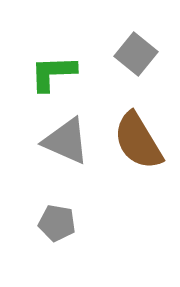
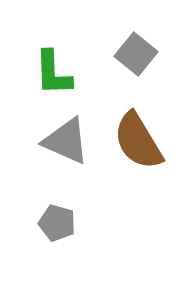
green L-shape: rotated 90 degrees counterclockwise
gray pentagon: rotated 6 degrees clockwise
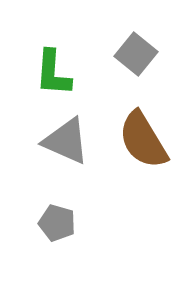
green L-shape: rotated 6 degrees clockwise
brown semicircle: moved 5 px right, 1 px up
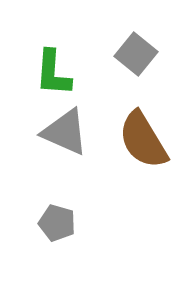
gray triangle: moved 1 px left, 9 px up
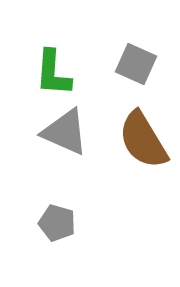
gray square: moved 10 px down; rotated 15 degrees counterclockwise
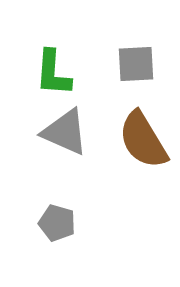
gray square: rotated 27 degrees counterclockwise
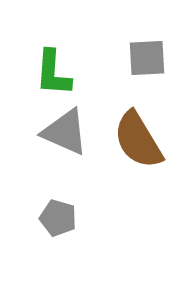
gray square: moved 11 px right, 6 px up
brown semicircle: moved 5 px left
gray pentagon: moved 1 px right, 5 px up
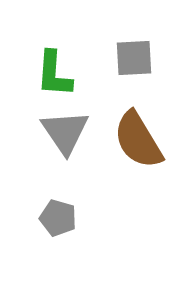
gray square: moved 13 px left
green L-shape: moved 1 px right, 1 px down
gray triangle: rotated 32 degrees clockwise
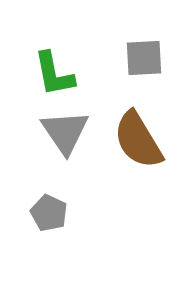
gray square: moved 10 px right
green L-shape: rotated 15 degrees counterclockwise
gray pentagon: moved 9 px left, 5 px up; rotated 9 degrees clockwise
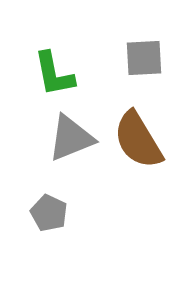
gray triangle: moved 6 px right, 6 px down; rotated 42 degrees clockwise
